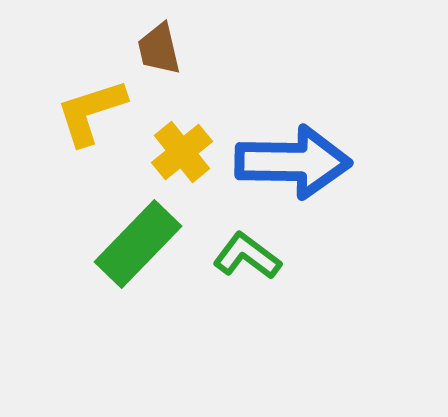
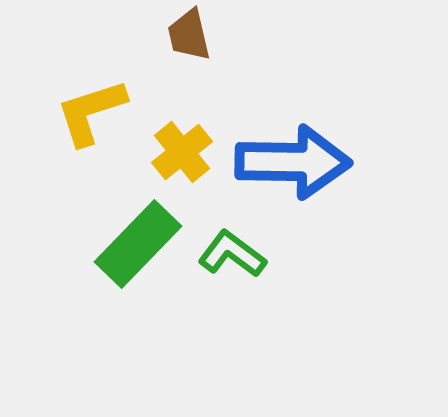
brown trapezoid: moved 30 px right, 14 px up
green L-shape: moved 15 px left, 2 px up
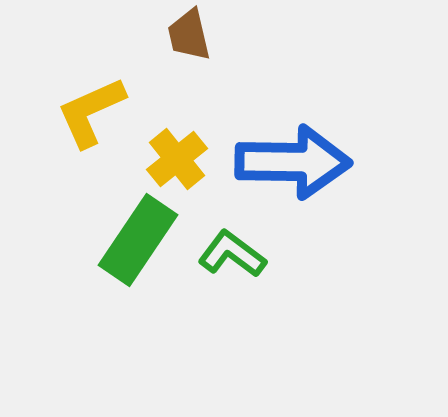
yellow L-shape: rotated 6 degrees counterclockwise
yellow cross: moved 5 px left, 7 px down
green rectangle: moved 4 px up; rotated 10 degrees counterclockwise
